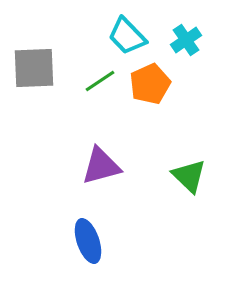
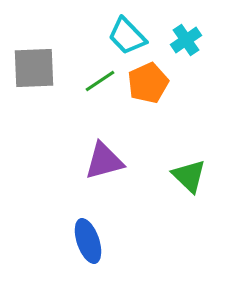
orange pentagon: moved 2 px left, 1 px up
purple triangle: moved 3 px right, 5 px up
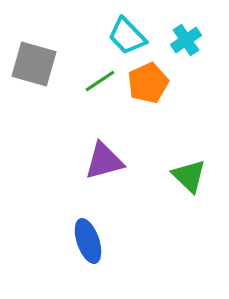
gray square: moved 4 px up; rotated 18 degrees clockwise
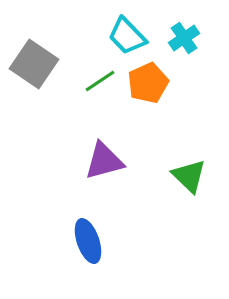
cyan cross: moved 2 px left, 2 px up
gray square: rotated 18 degrees clockwise
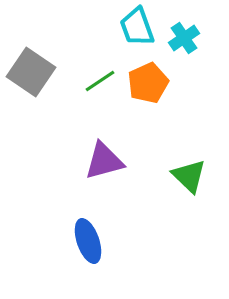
cyan trapezoid: moved 10 px right, 9 px up; rotated 24 degrees clockwise
gray square: moved 3 px left, 8 px down
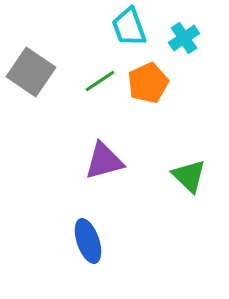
cyan trapezoid: moved 8 px left
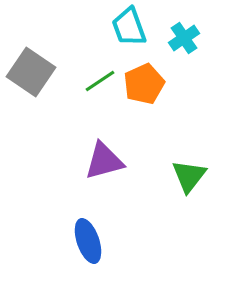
orange pentagon: moved 4 px left, 1 px down
green triangle: rotated 24 degrees clockwise
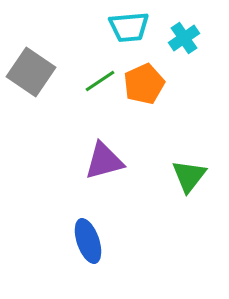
cyan trapezoid: rotated 75 degrees counterclockwise
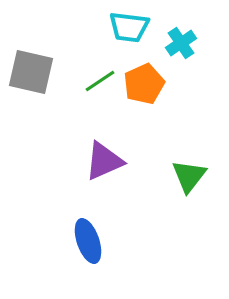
cyan trapezoid: rotated 12 degrees clockwise
cyan cross: moved 3 px left, 5 px down
gray square: rotated 21 degrees counterclockwise
purple triangle: rotated 9 degrees counterclockwise
